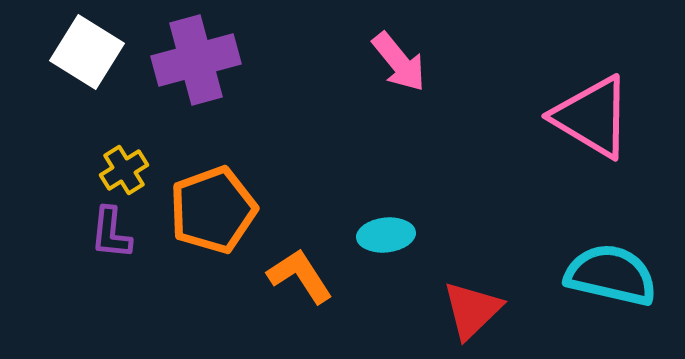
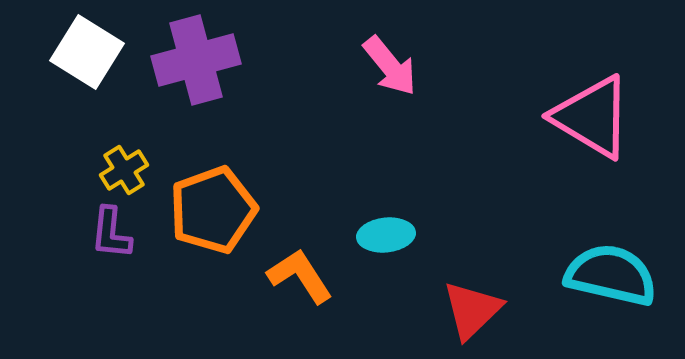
pink arrow: moved 9 px left, 4 px down
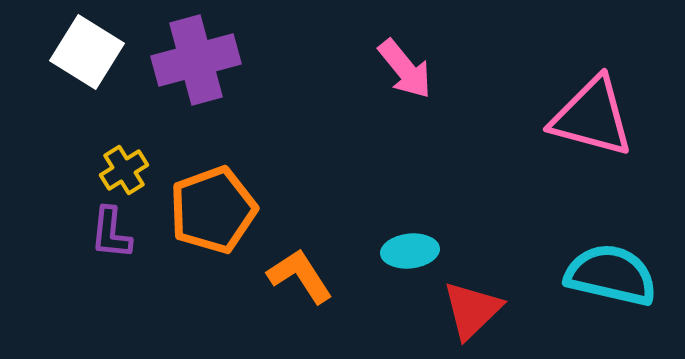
pink arrow: moved 15 px right, 3 px down
pink triangle: rotated 16 degrees counterclockwise
cyan ellipse: moved 24 px right, 16 px down
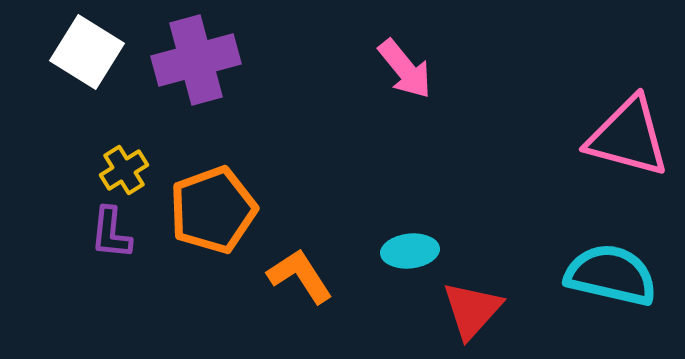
pink triangle: moved 36 px right, 20 px down
red triangle: rotated 4 degrees counterclockwise
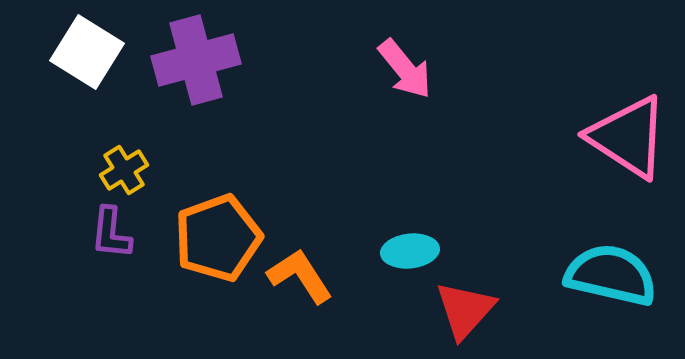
pink triangle: rotated 18 degrees clockwise
orange pentagon: moved 5 px right, 28 px down
red triangle: moved 7 px left
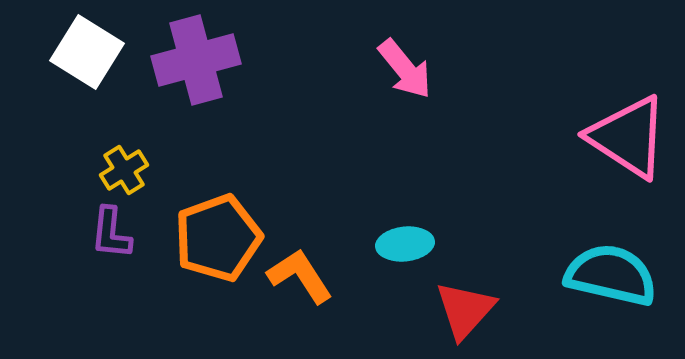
cyan ellipse: moved 5 px left, 7 px up
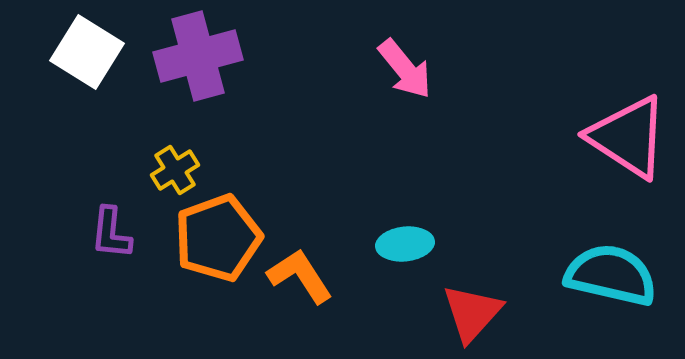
purple cross: moved 2 px right, 4 px up
yellow cross: moved 51 px right
red triangle: moved 7 px right, 3 px down
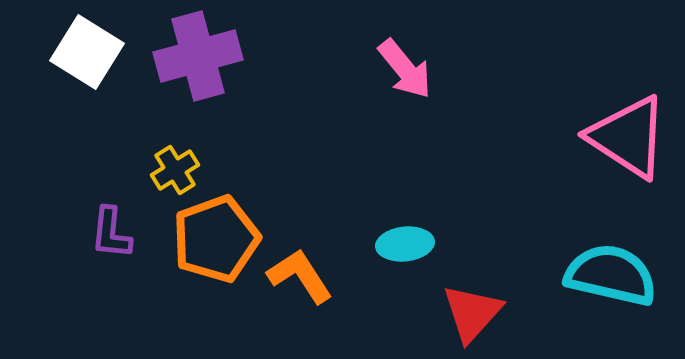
orange pentagon: moved 2 px left, 1 px down
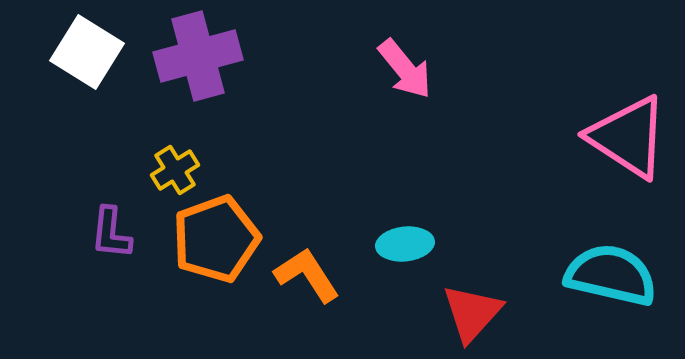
orange L-shape: moved 7 px right, 1 px up
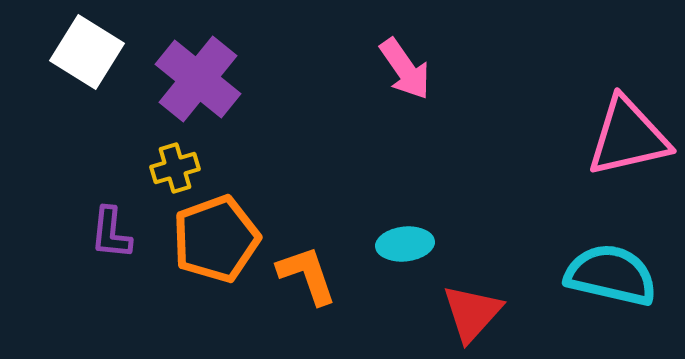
purple cross: moved 23 px down; rotated 36 degrees counterclockwise
pink arrow: rotated 4 degrees clockwise
pink triangle: rotated 46 degrees counterclockwise
yellow cross: moved 2 px up; rotated 15 degrees clockwise
orange L-shape: rotated 14 degrees clockwise
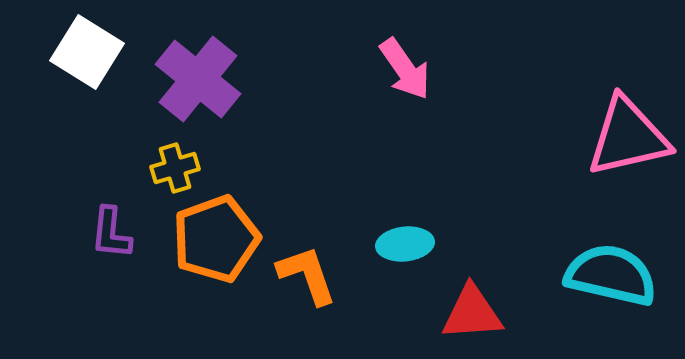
red triangle: rotated 44 degrees clockwise
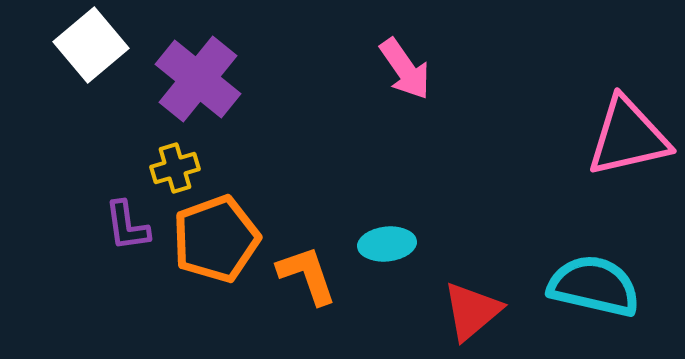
white square: moved 4 px right, 7 px up; rotated 18 degrees clockwise
purple L-shape: moved 16 px right, 7 px up; rotated 14 degrees counterclockwise
cyan ellipse: moved 18 px left
cyan semicircle: moved 17 px left, 11 px down
red triangle: moved 2 px up; rotated 36 degrees counterclockwise
